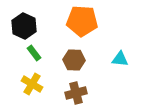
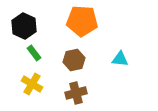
brown hexagon: rotated 15 degrees counterclockwise
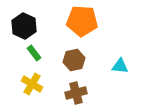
cyan triangle: moved 7 px down
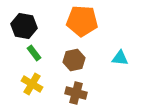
black hexagon: rotated 15 degrees counterclockwise
cyan triangle: moved 8 px up
brown cross: rotated 30 degrees clockwise
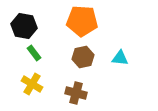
brown hexagon: moved 9 px right, 3 px up
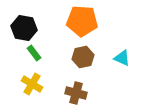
black hexagon: moved 2 px down
cyan triangle: moved 2 px right; rotated 18 degrees clockwise
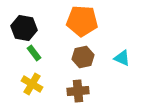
brown cross: moved 2 px right, 2 px up; rotated 20 degrees counterclockwise
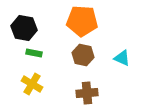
green rectangle: rotated 42 degrees counterclockwise
brown hexagon: moved 2 px up; rotated 25 degrees clockwise
brown cross: moved 9 px right, 2 px down
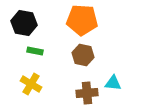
orange pentagon: moved 1 px up
black hexagon: moved 5 px up
green rectangle: moved 1 px right, 2 px up
cyan triangle: moved 9 px left, 25 px down; rotated 18 degrees counterclockwise
yellow cross: moved 1 px left
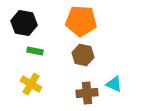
orange pentagon: moved 1 px left, 1 px down
cyan triangle: moved 1 px right, 1 px down; rotated 18 degrees clockwise
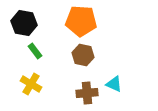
green rectangle: rotated 42 degrees clockwise
